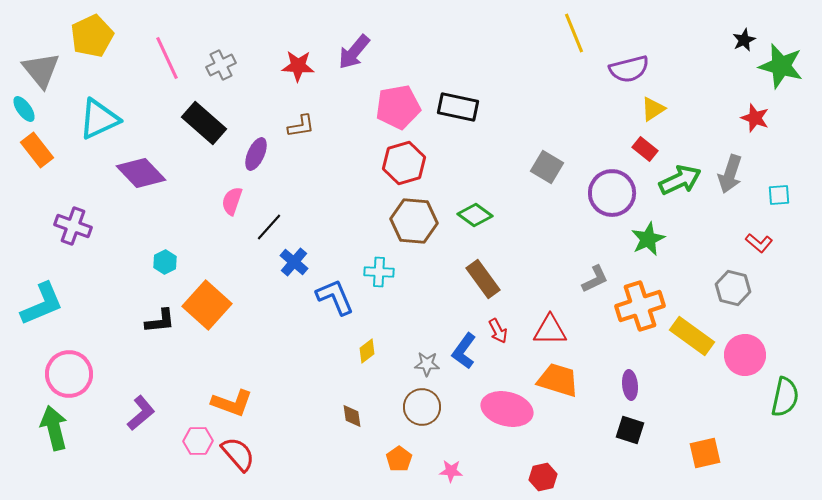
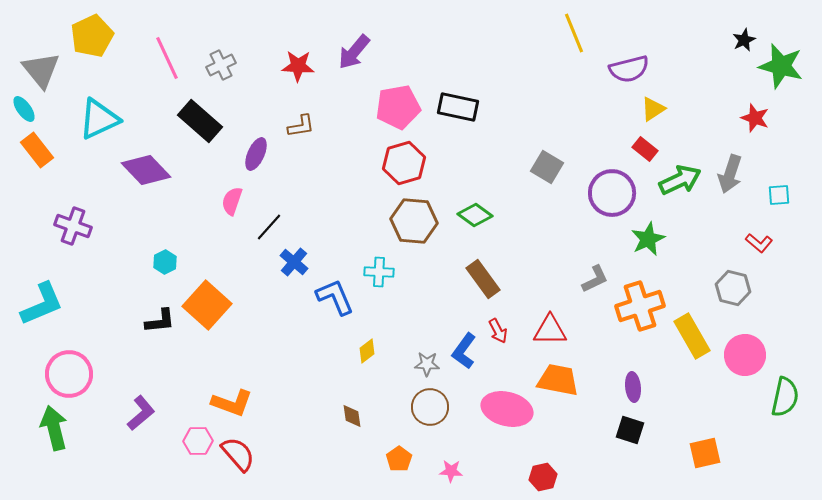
black rectangle at (204, 123): moved 4 px left, 2 px up
purple diamond at (141, 173): moved 5 px right, 3 px up
yellow rectangle at (692, 336): rotated 24 degrees clockwise
orange trapezoid at (558, 380): rotated 6 degrees counterclockwise
purple ellipse at (630, 385): moved 3 px right, 2 px down
brown circle at (422, 407): moved 8 px right
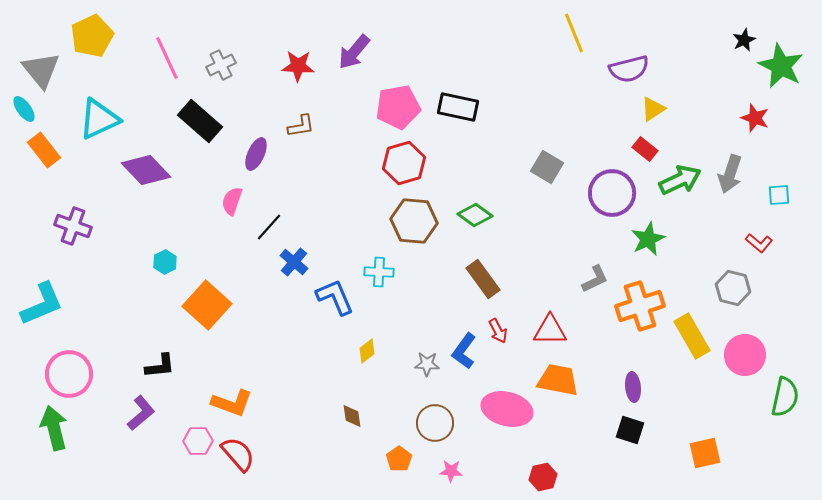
green star at (781, 66): rotated 12 degrees clockwise
orange rectangle at (37, 150): moved 7 px right
black L-shape at (160, 321): moved 45 px down
brown circle at (430, 407): moved 5 px right, 16 px down
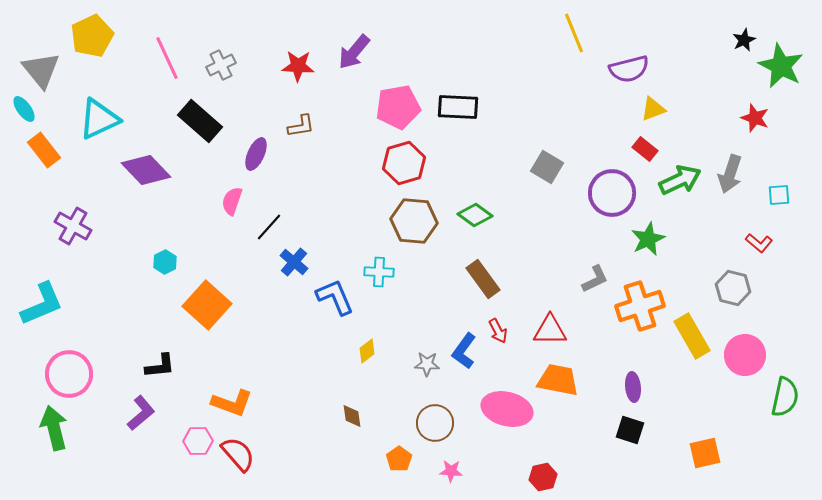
black rectangle at (458, 107): rotated 9 degrees counterclockwise
yellow triangle at (653, 109): rotated 12 degrees clockwise
purple cross at (73, 226): rotated 9 degrees clockwise
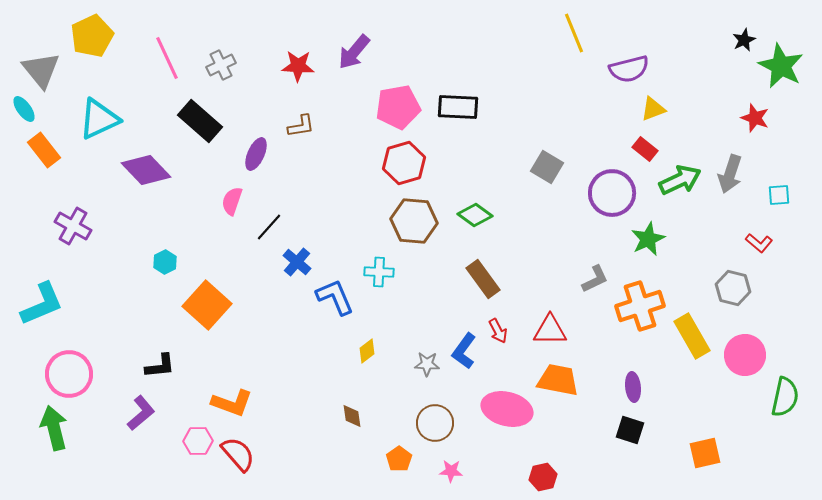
blue cross at (294, 262): moved 3 px right
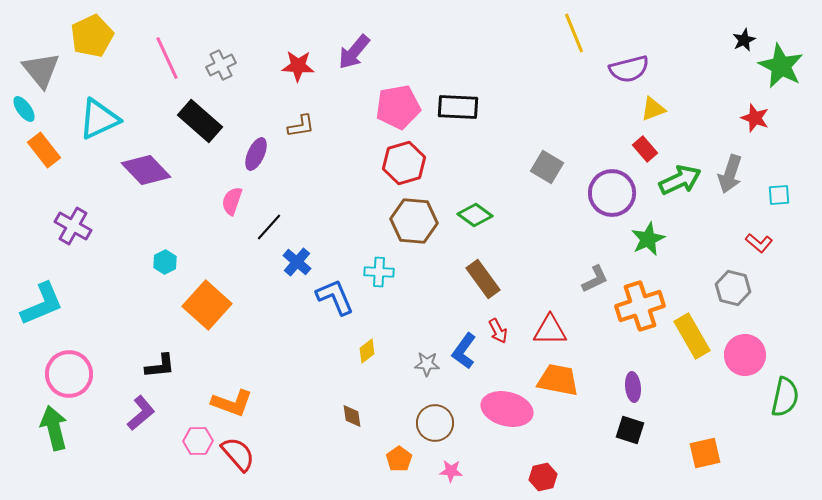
red rectangle at (645, 149): rotated 10 degrees clockwise
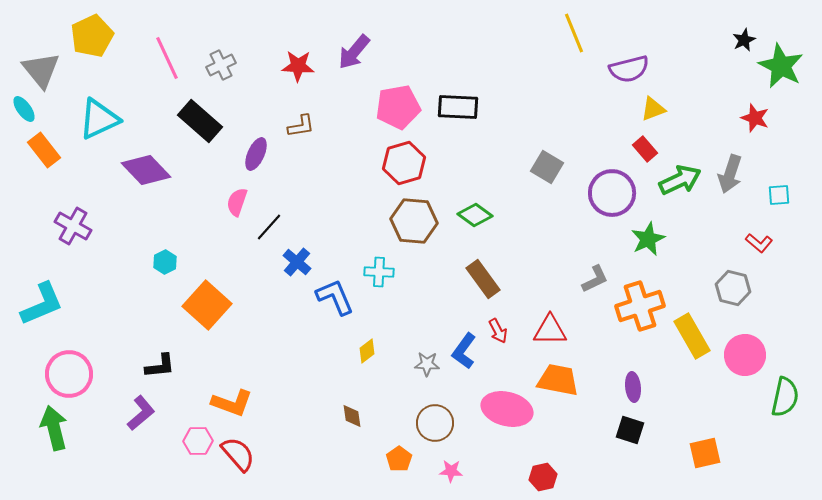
pink semicircle at (232, 201): moved 5 px right, 1 px down
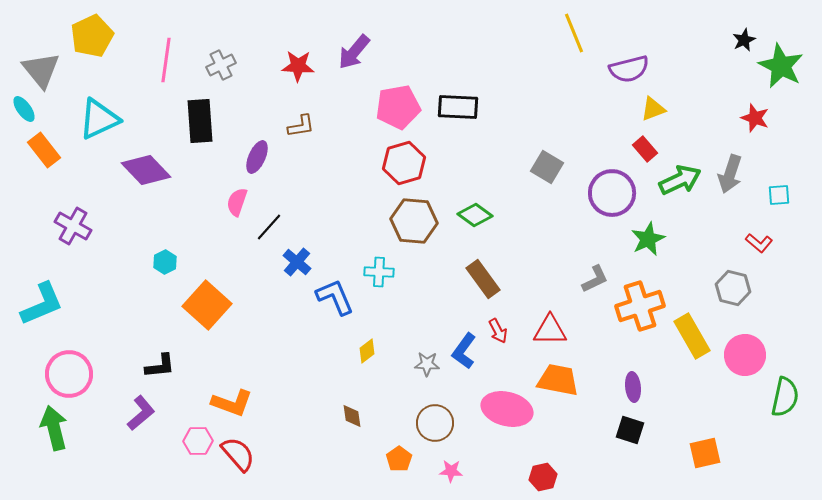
pink line at (167, 58): moved 1 px left, 2 px down; rotated 33 degrees clockwise
black rectangle at (200, 121): rotated 45 degrees clockwise
purple ellipse at (256, 154): moved 1 px right, 3 px down
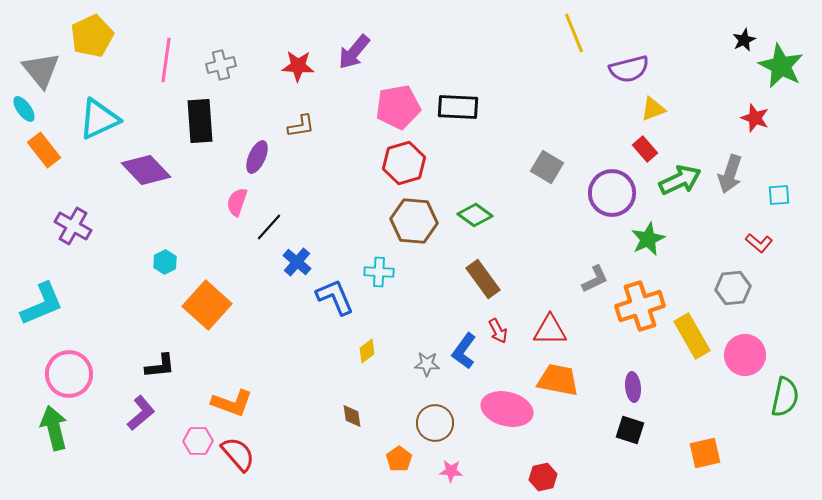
gray cross at (221, 65): rotated 12 degrees clockwise
gray hexagon at (733, 288): rotated 20 degrees counterclockwise
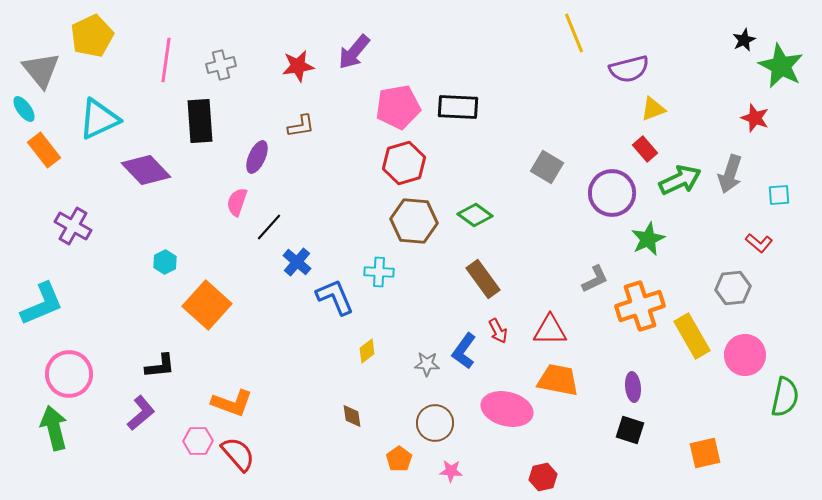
red star at (298, 66): rotated 12 degrees counterclockwise
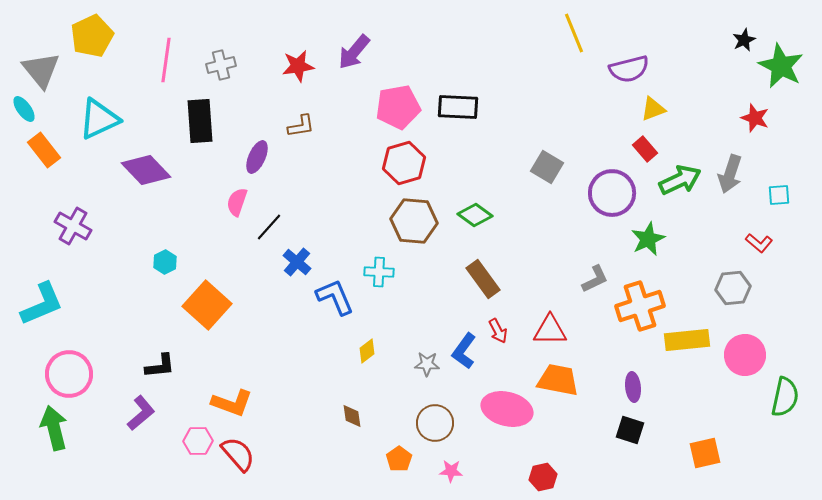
yellow rectangle at (692, 336): moved 5 px left, 4 px down; rotated 66 degrees counterclockwise
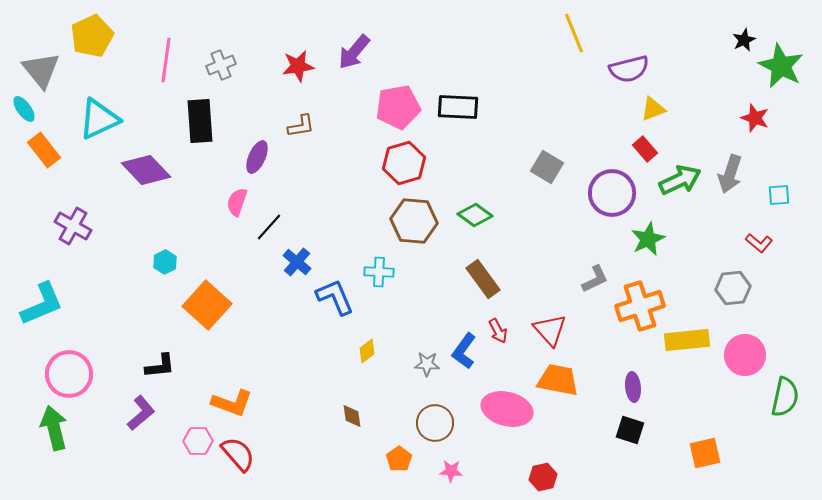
gray cross at (221, 65): rotated 8 degrees counterclockwise
red triangle at (550, 330): rotated 48 degrees clockwise
